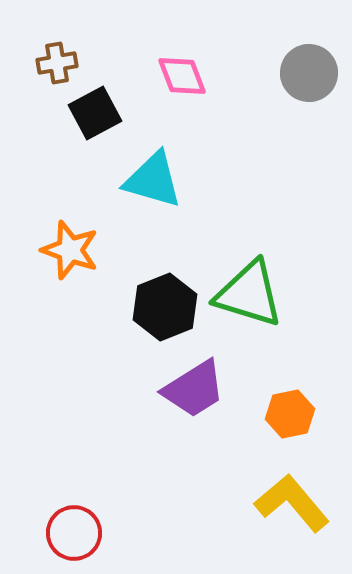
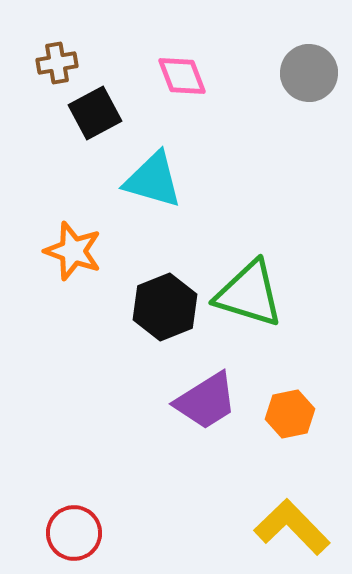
orange star: moved 3 px right, 1 px down
purple trapezoid: moved 12 px right, 12 px down
yellow L-shape: moved 24 px down; rotated 4 degrees counterclockwise
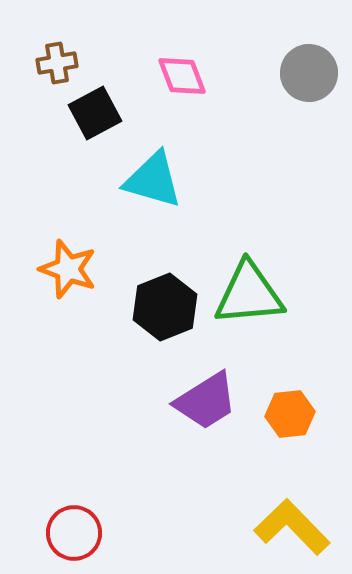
orange star: moved 5 px left, 18 px down
green triangle: rotated 22 degrees counterclockwise
orange hexagon: rotated 6 degrees clockwise
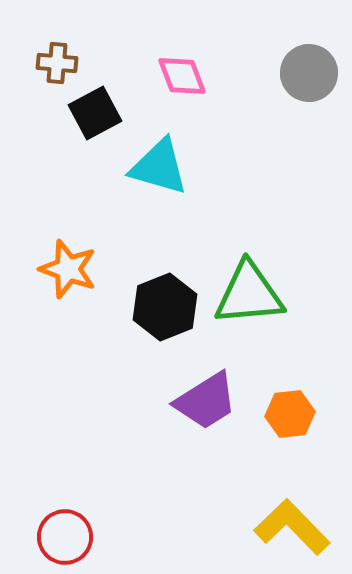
brown cross: rotated 15 degrees clockwise
cyan triangle: moved 6 px right, 13 px up
red circle: moved 9 px left, 4 px down
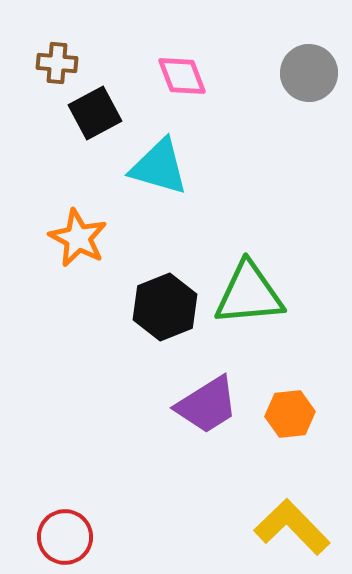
orange star: moved 10 px right, 31 px up; rotated 8 degrees clockwise
purple trapezoid: moved 1 px right, 4 px down
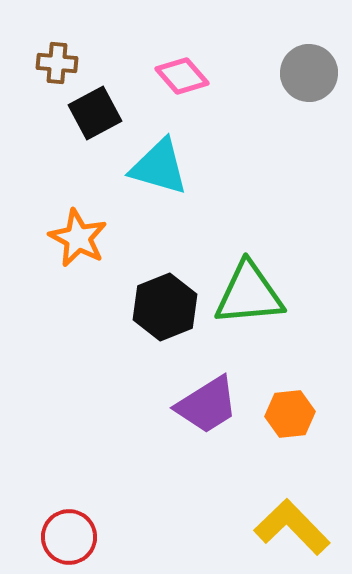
pink diamond: rotated 20 degrees counterclockwise
red circle: moved 4 px right
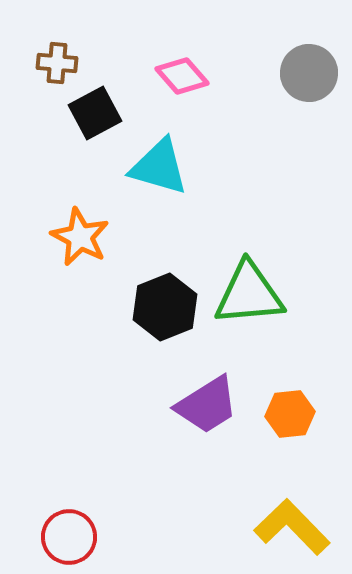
orange star: moved 2 px right, 1 px up
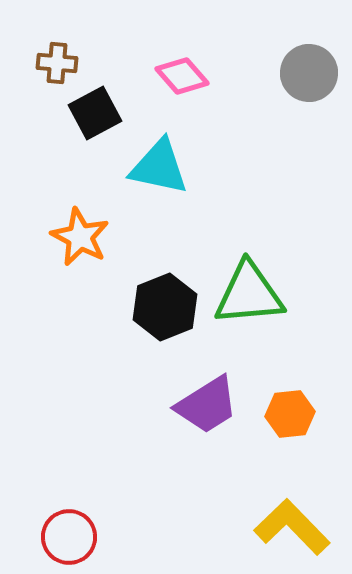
cyan triangle: rotated 4 degrees counterclockwise
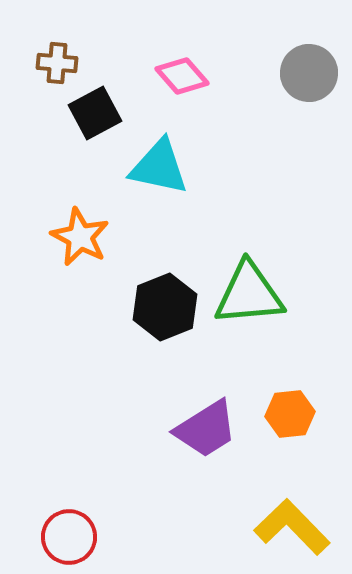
purple trapezoid: moved 1 px left, 24 px down
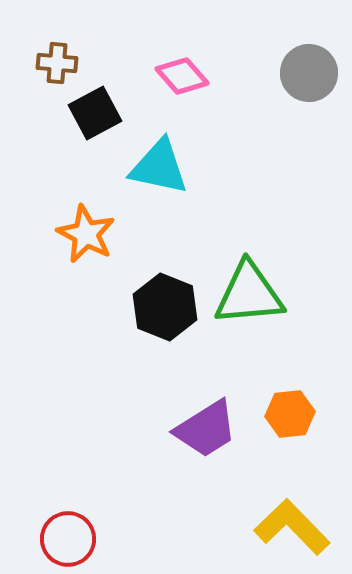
orange star: moved 6 px right, 3 px up
black hexagon: rotated 16 degrees counterclockwise
red circle: moved 1 px left, 2 px down
